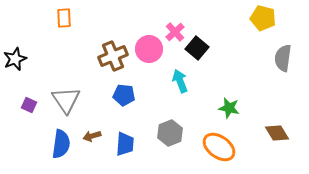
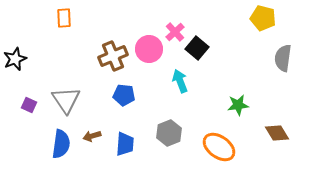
green star: moved 9 px right, 3 px up; rotated 20 degrees counterclockwise
gray hexagon: moved 1 px left
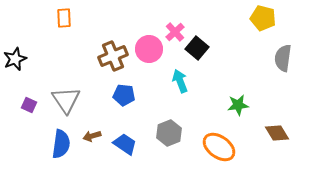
blue trapezoid: rotated 60 degrees counterclockwise
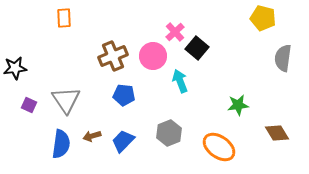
pink circle: moved 4 px right, 7 px down
black star: moved 9 px down; rotated 15 degrees clockwise
blue trapezoid: moved 2 px left, 3 px up; rotated 80 degrees counterclockwise
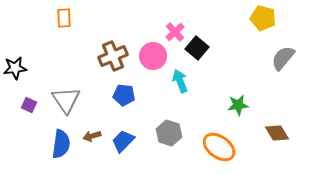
gray semicircle: rotated 32 degrees clockwise
gray hexagon: rotated 20 degrees counterclockwise
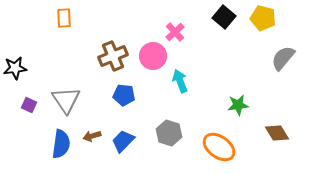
black square: moved 27 px right, 31 px up
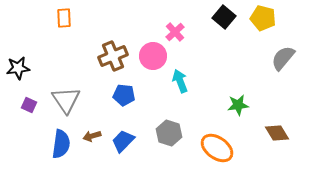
black star: moved 3 px right
orange ellipse: moved 2 px left, 1 px down
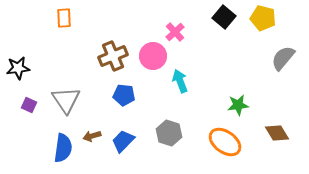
blue semicircle: moved 2 px right, 4 px down
orange ellipse: moved 8 px right, 6 px up
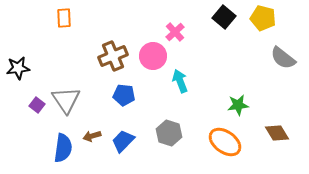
gray semicircle: rotated 92 degrees counterclockwise
purple square: moved 8 px right; rotated 14 degrees clockwise
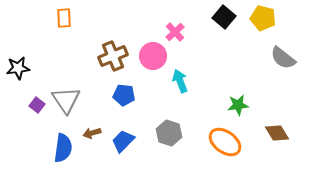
brown arrow: moved 3 px up
